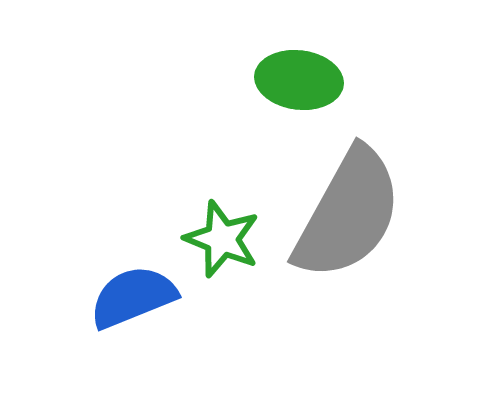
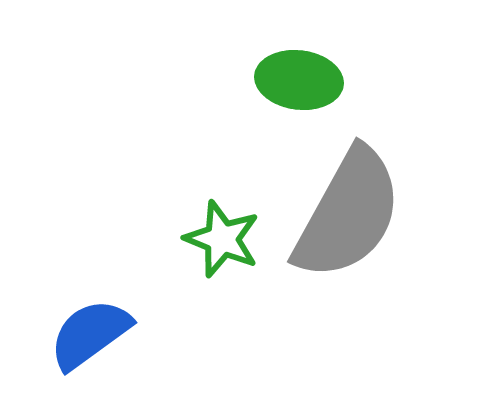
blue semicircle: moved 43 px left, 37 px down; rotated 14 degrees counterclockwise
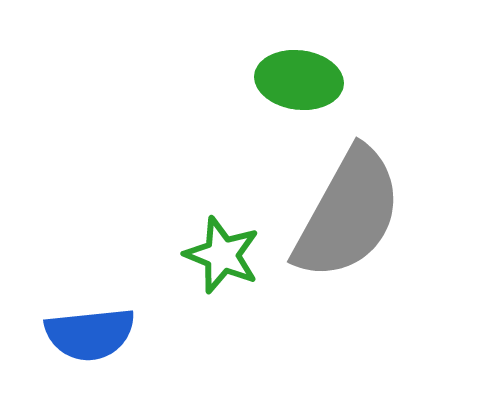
green star: moved 16 px down
blue semicircle: rotated 150 degrees counterclockwise
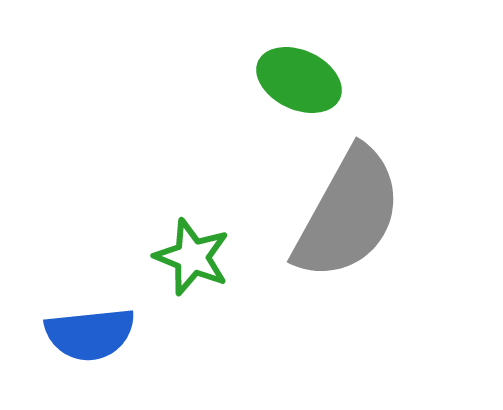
green ellipse: rotated 18 degrees clockwise
green star: moved 30 px left, 2 px down
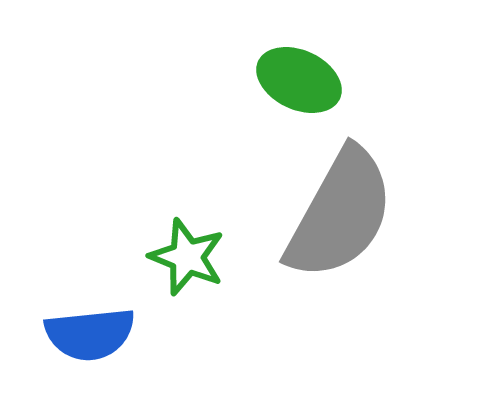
gray semicircle: moved 8 px left
green star: moved 5 px left
